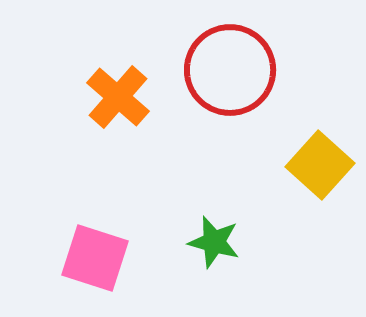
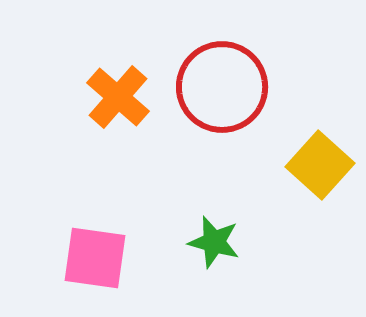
red circle: moved 8 px left, 17 px down
pink square: rotated 10 degrees counterclockwise
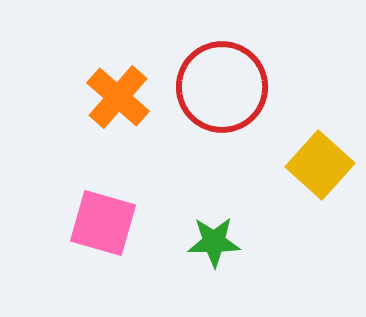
green star: rotated 16 degrees counterclockwise
pink square: moved 8 px right, 35 px up; rotated 8 degrees clockwise
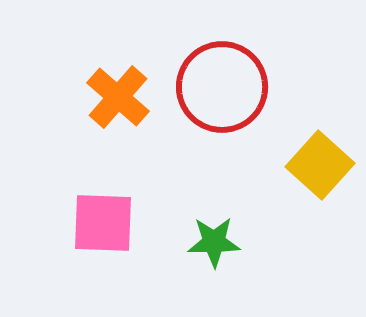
pink square: rotated 14 degrees counterclockwise
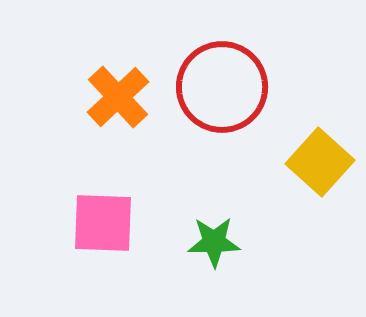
orange cross: rotated 6 degrees clockwise
yellow square: moved 3 px up
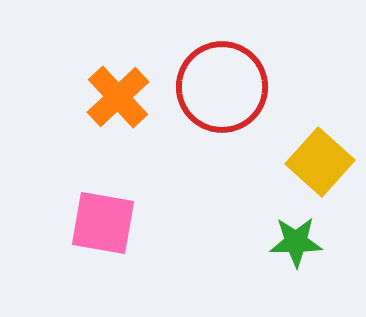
pink square: rotated 8 degrees clockwise
green star: moved 82 px right
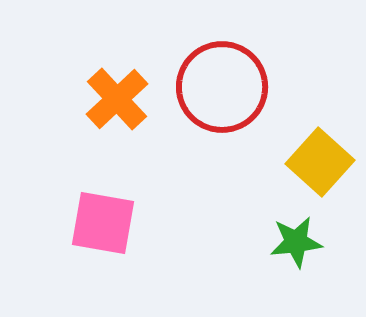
orange cross: moved 1 px left, 2 px down
green star: rotated 6 degrees counterclockwise
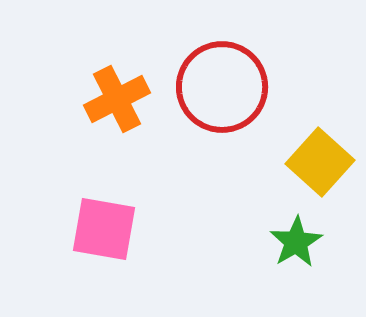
orange cross: rotated 16 degrees clockwise
pink square: moved 1 px right, 6 px down
green star: rotated 24 degrees counterclockwise
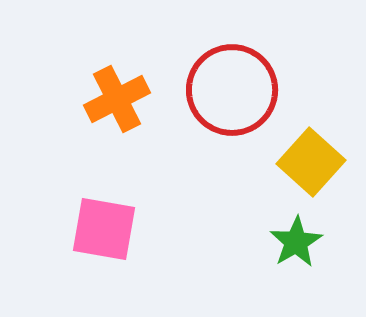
red circle: moved 10 px right, 3 px down
yellow square: moved 9 px left
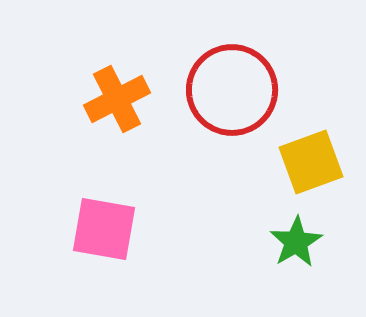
yellow square: rotated 28 degrees clockwise
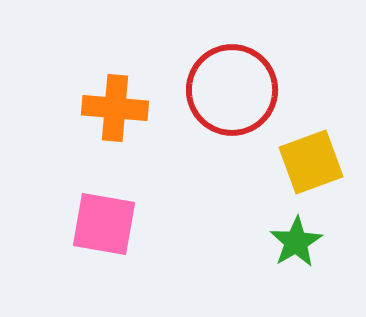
orange cross: moved 2 px left, 9 px down; rotated 32 degrees clockwise
pink square: moved 5 px up
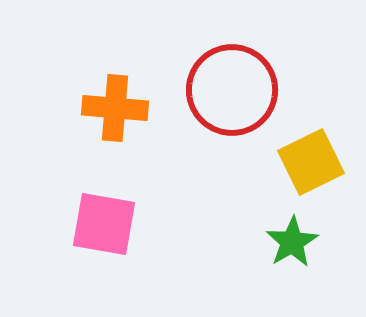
yellow square: rotated 6 degrees counterclockwise
green star: moved 4 px left
